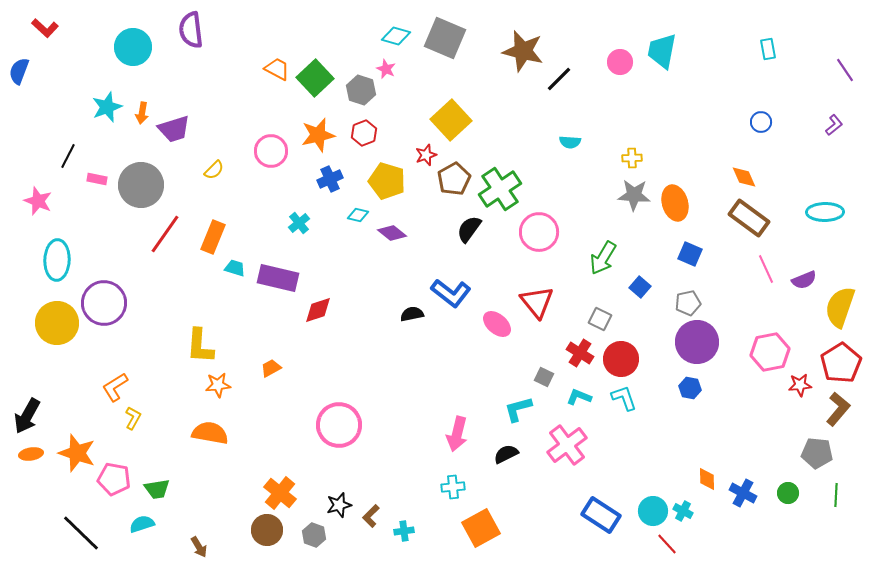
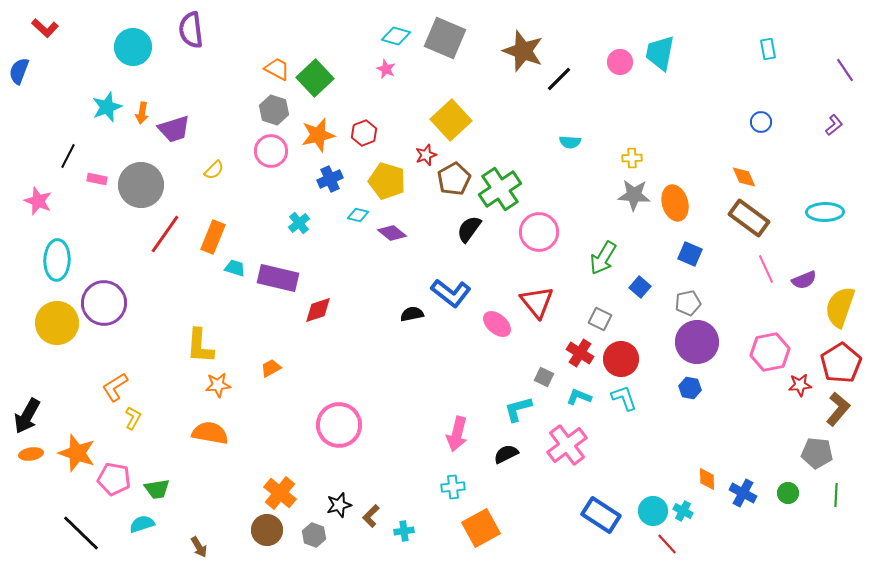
brown star at (523, 51): rotated 6 degrees clockwise
cyan trapezoid at (662, 51): moved 2 px left, 2 px down
gray hexagon at (361, 90): moved 87 px left, 20 px down
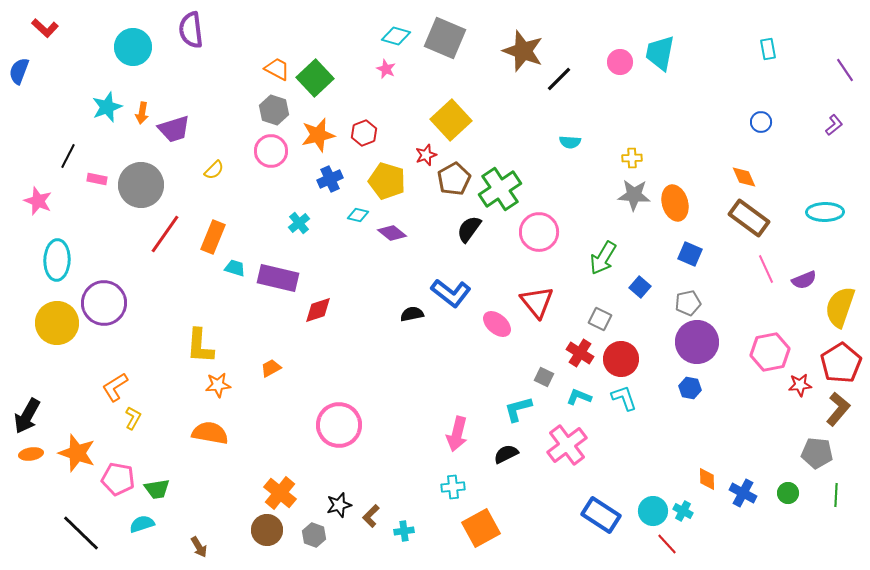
pink pentagon at (114, 479): moved 4 px right
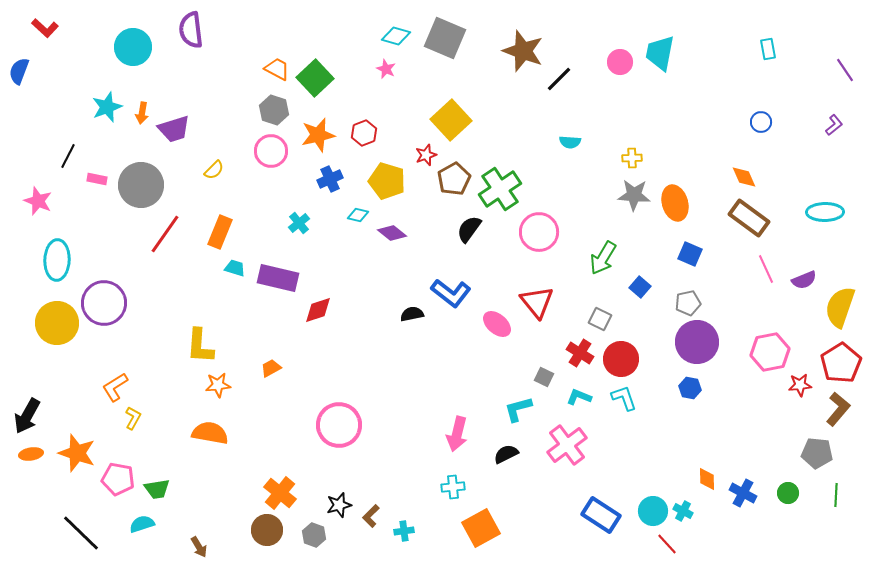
orange rectangle at (213, 237): moved 7 px right, 5 px up
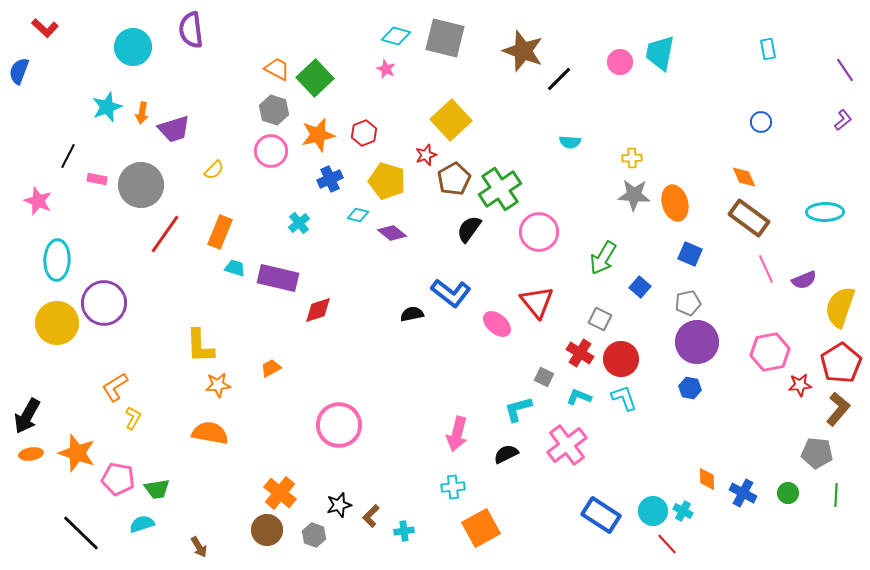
gray square at (445, 38): rotated 9 degrees counterclockwise
purple L-shape at (834, 125): moved 9 px right, 5 px up
yellow L-shape at (200, 346): rotated 6 degrees counterclockwise
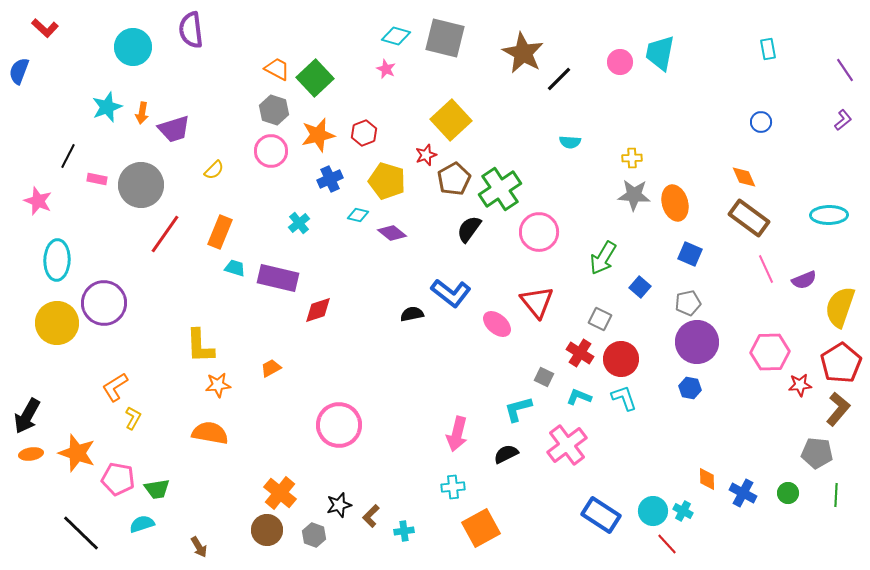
brown star at (523, 51): moved 2 px down; rotated 9 degrees clockwise
cyan ellipse at (825, 212): moved 4 px right, 3 px down
pink hexagon at (770, 352): rotated 9 degrees clockwise
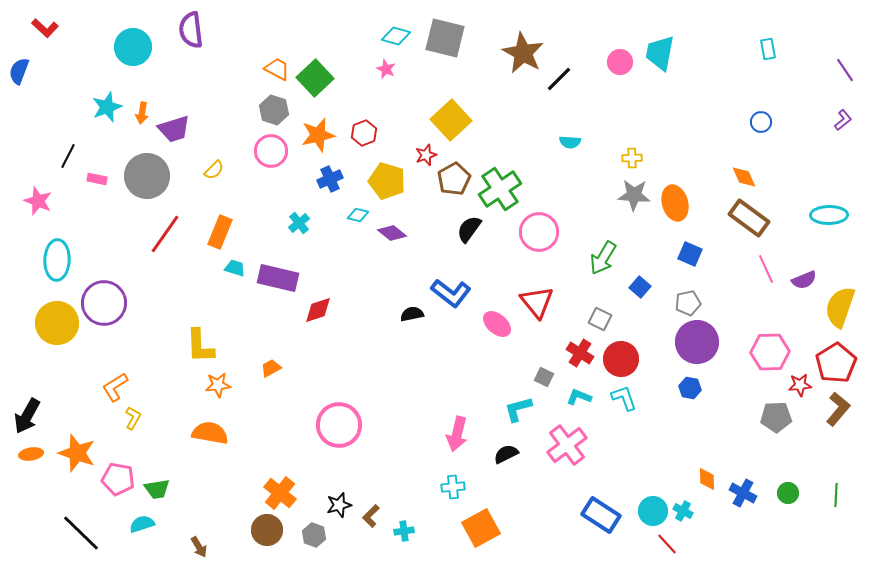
gray circle at (141, 185): moved 6 px right, 9 px up
red pentagon at (841, 363): moved 5 px left
gray pentagon at (817, 453): moved 41 px left, 36 px up; rotated 8 degrees counterclockwise
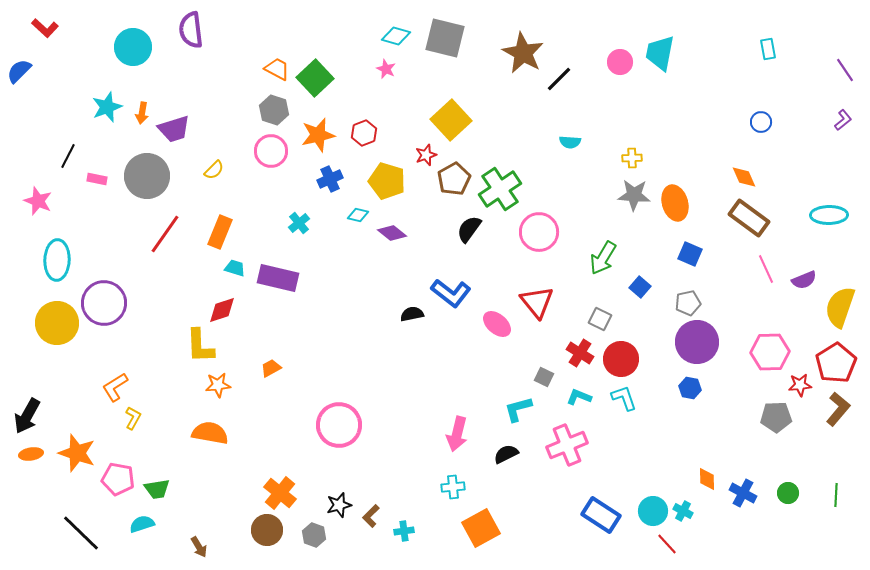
blue semicircle at (19, 71): rotated 24 degrees clockwise
red diamond at (318, 310): moved 96 px left
pink cross at (567, 445): rotated 15 degrees clockwise
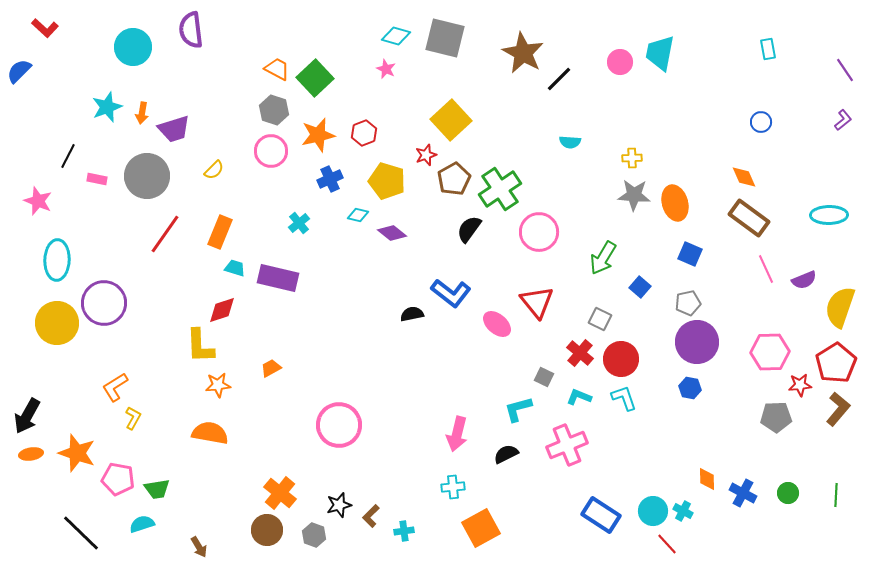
red cross at (580, 353): rotated 8 degrees clockwise
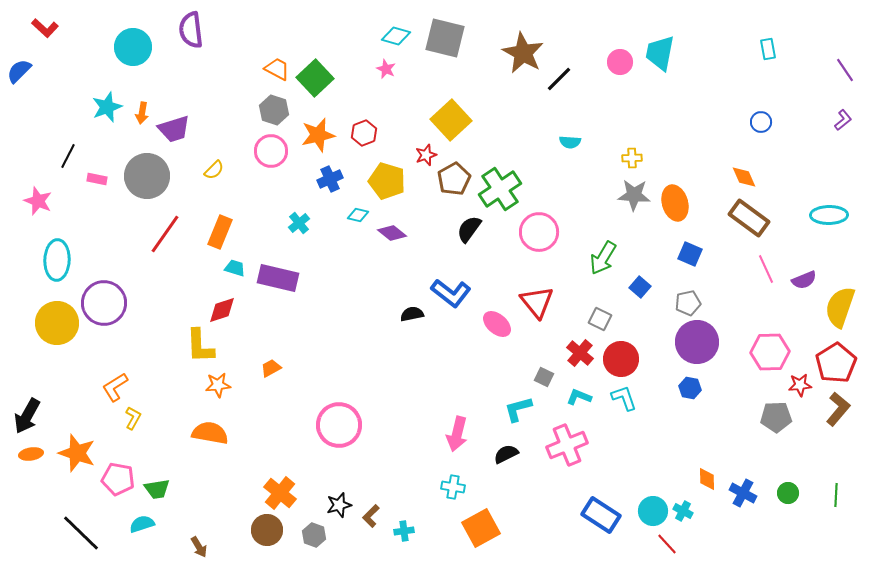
cyan cross at (453, 487): rotated 15 degrees clockwise
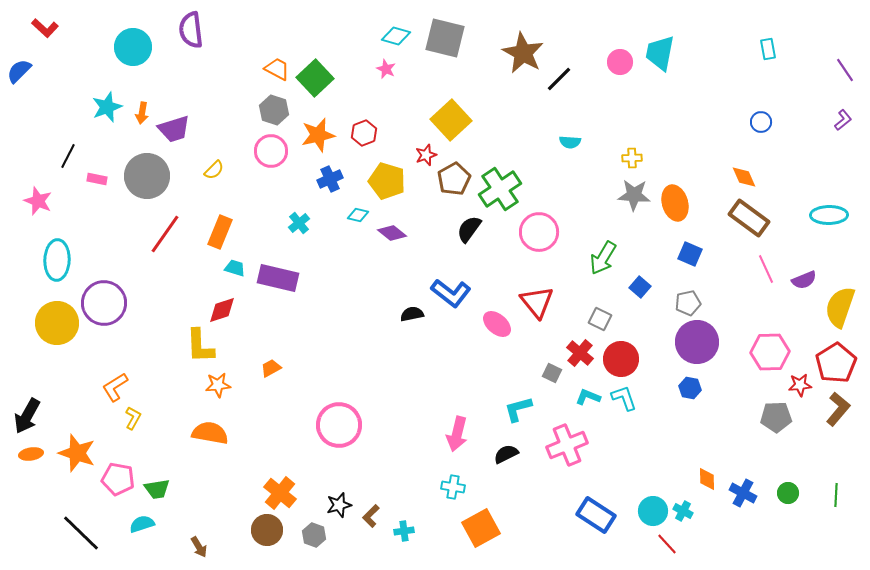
gray square at (544, 377): moved 8 px right, 4 px up
cyan L-shape at (579, 397): moved 9 px right
blue rectangle at (601, 515): moved 5 px left
